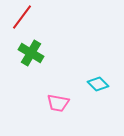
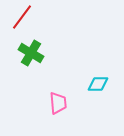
cyan diamond: rotated 45 degrees counterclockwise
pink trapezoid: rotated 105 degrees counterclockwise
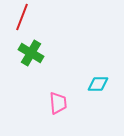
red line: rotated 16 degrees counterclockwise
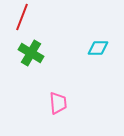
cyan diamond: moved 36 px up
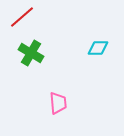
red line: rotated 28 degrees clockwise
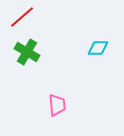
green cross: moved 4 px left, 1 px up
pink trapezoid: moved 1 px left, 2 px down
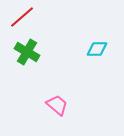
cyan diamond: moved 1 px left, 1 px down
pink trapezoid: rotated 45 degrees counterclockwise
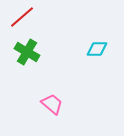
pink trapezoid: moved 5 px left, 1 px up
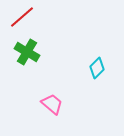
cyan diamond: moved 19 px down; rotated 45 degrees counterclockwise
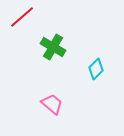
green cross: moved 26 px right, 5 px up
cyan diamond: moved 1 px left, 1 px down
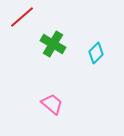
green cross: moved 3 px up
cyan diamond: moved 16 px up
